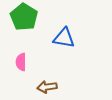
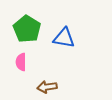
green pentagon: moved 3 px right, 12 px down
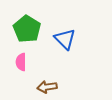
blue triangle: moved 1 px right, 1 px down; rotated 35 degrees clockwise
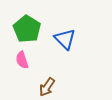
pink semicircle: moved 1 px right, 2 px up; rotated 18 degrees counterclockwise
brown arrow: rotated 48 degrees counterclockwise
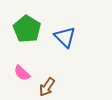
blue triangle: moved 2 px up
pink semicircle: moved 13 px down; rotated 30 degrees counterclockwise
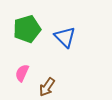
green pentagon: rotated 24 degrees clockwise
pink semicircle: rotated 72 degrees clockwise
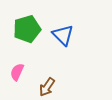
blue triangle: moved 2 px left, 2 px up
pink semicircle: moved 5 px left, 1 px up
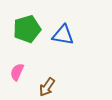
blue triangle: rotated 35 degrees counterclockwise
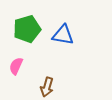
pink semicircle: moved 1 px left, 6 px up
brown arrow: rotated 18 degrees counterclockwise
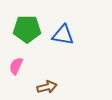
green pentagon: rotated 16 degrees clockwise
brown arrow: rotated 120 degrees counterclockwise
